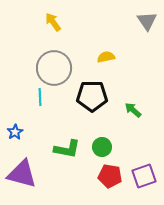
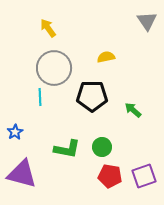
yellow arrow: moved 5 px left, 6 px down
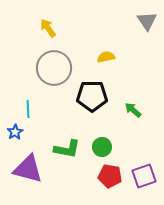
cyan line: moved 12 px left, 12 px down
purple triangle: moved 6 px right, 5 px up
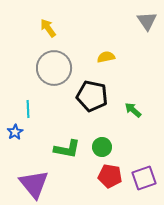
black pentagon: rotated 12 degrees clockwise
purple triangle: moved 6 px right, 15 px down; rotated 36 degrees clockwise
purple square: moved 2 px down
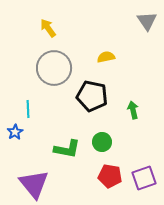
green arrow: rotated 36 degrees clockwise
green circle: moved 5 px up
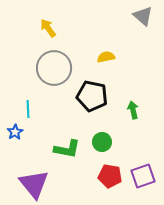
gray triangle: moved 4 px left, 5 px up; rotated 15 degrees counterclockwise
purple square: moved 1 px left, 2 px up
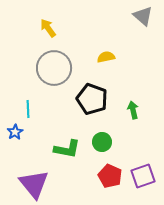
black pentagon: moved 3 px down; rotated 8 degrees clockwise
red pentagon: rotated 15 degrees clockwise
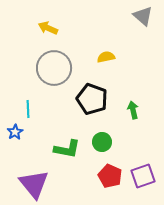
yellow arrow: rotated 30 degrees counterclockwise
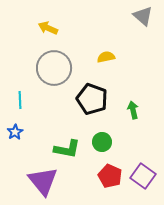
cyan line: moved 8 px left, 9 px up
purple square: rotated 35 degrees counterclockwise
purple triangle: moved 9 px right, 3 px up
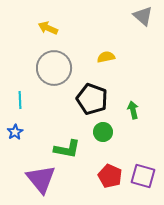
green circle: moved 1 px right, 10 px up
purple square: rotated 20 degrees counterclockwise
purple triangle: moved 2 px left, 2 px up
